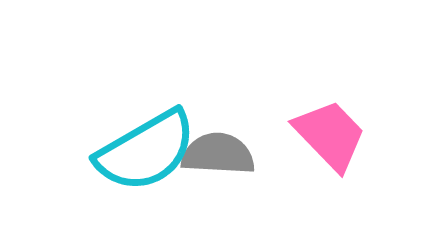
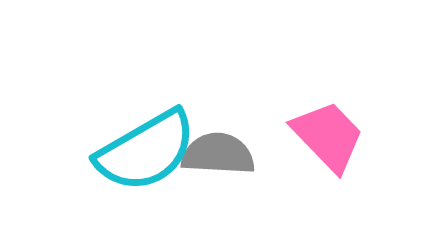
pink trapezoid: moved 2 px left, 1 px down
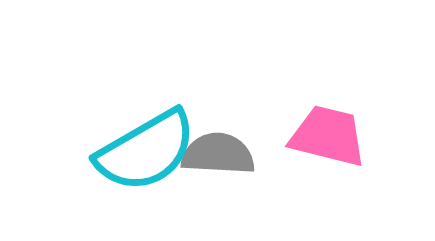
pink trapezoid: rotated 32 degrees counterclockwise
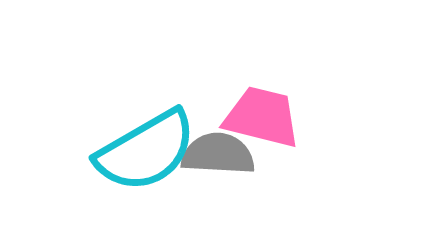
pink trapezoid: moved 66 px left, 19 px up
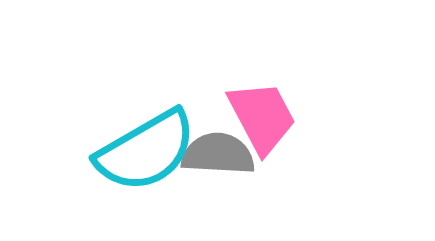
pink trapezoid: rotated 48 degrees clockwise
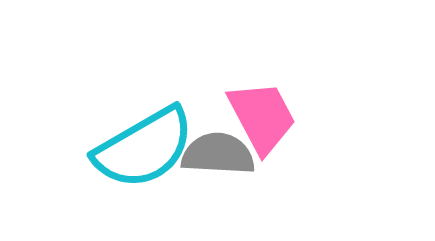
cyan semicircle: moved 2 px left, 3 px up
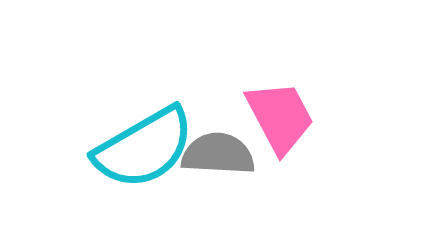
pink trapezoid: moved 18 px right
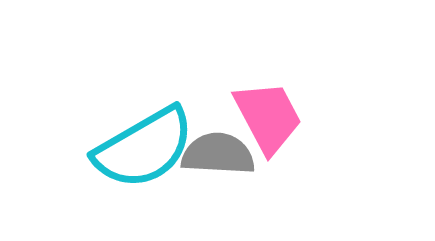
pink trapezoid: moved 12 px left
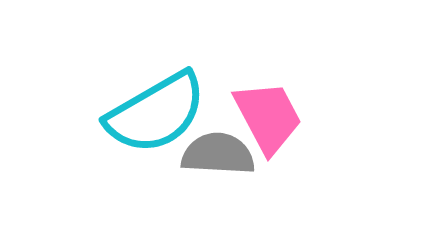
cyan semicircle: moved 12 px right, 35 px up
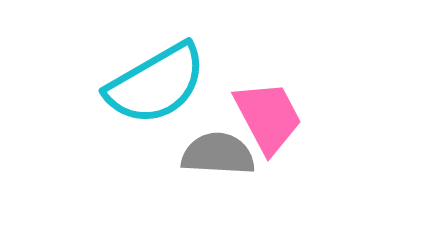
cyan semicircle: moved 29 px up
